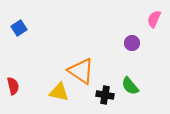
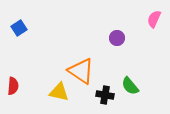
purple circle: moved 15 px left, 5 px up
red semicircle: rotated 18 degrees clockwise
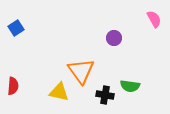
pink semicircle: rotated 126 degrees clockwise
blue square: moved 3 px left
purple circle: moved 3 px left
orange triangle: rotated 20 degrees clockwise
green semicircle: rotated 42 degrees counterclockwise
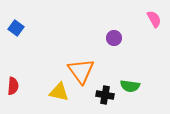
blue square: rotated 21 degrees counterclockwise
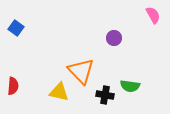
pink semicircle: moved 1 px left, 4 px up
orange triangle: rotated 8 degrees counterclockwise
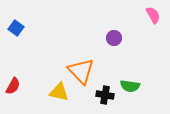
red semicircle: rotated 24 degrees clockwise
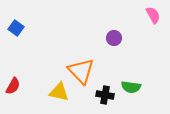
green semicircle: moved 1 px right, 1 px down
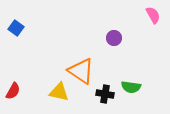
orange triangle: rotated 12 degrees counterclockwise
red semicircle: moved 5 px down
black cross: moved 1 px up
